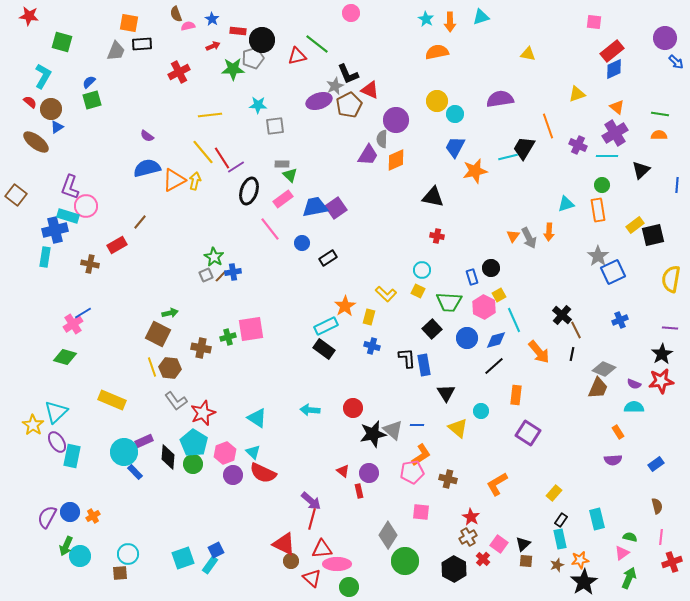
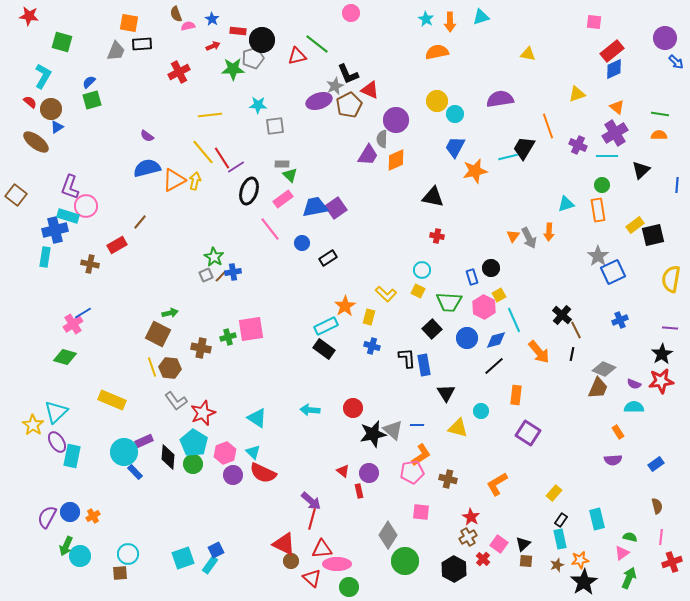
yellow triangle at (458, 428): rotated 25 degrees counterclockwise
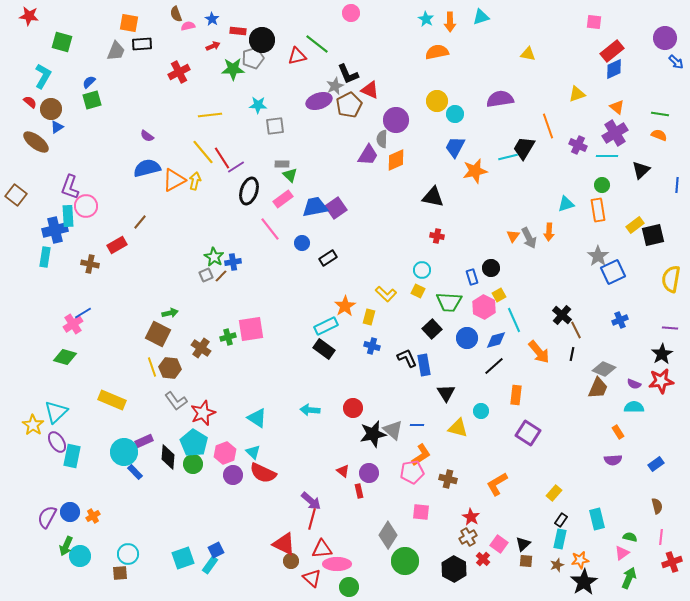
orange semicircle at (659, 135): rotated 21 degrees clockwise
cyan rectangle at (68, 216): rotated 70 degrees clockwise
blue cross at (233, 272): moved 10 px up
brown cross at (201, 348): rotated 24 degrees clockwise
black L-shape at (407, 358): rotated 20 degrees counterclockwise
cyan rectangle at (560, 539): rotated 24 degrees clockwise
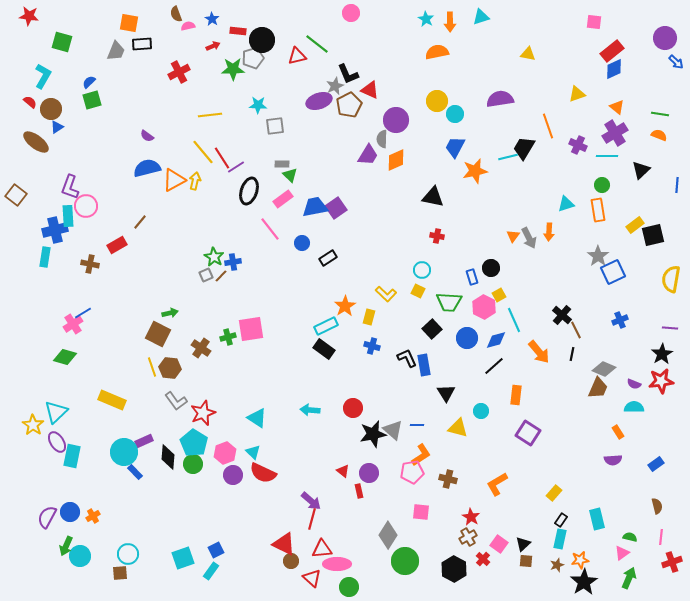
cyan rectangle at (210, 565): moved 1 px right, 6 px down
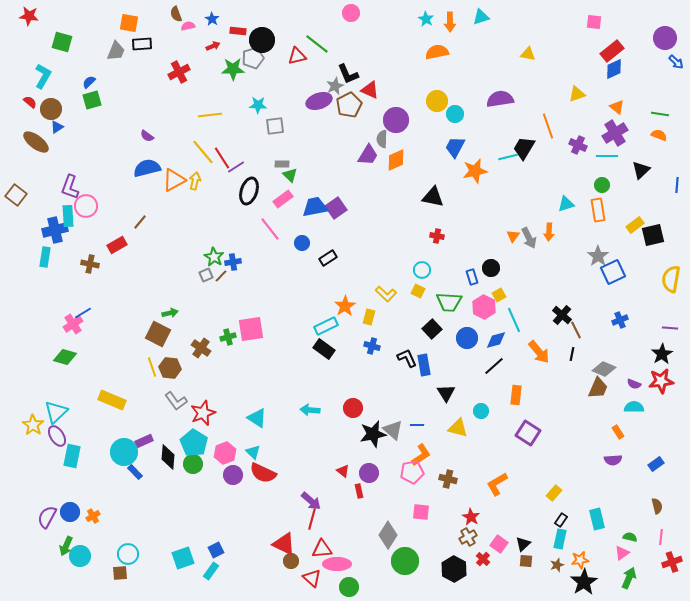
purple ellipse at (57, 442): moved 6 px up
